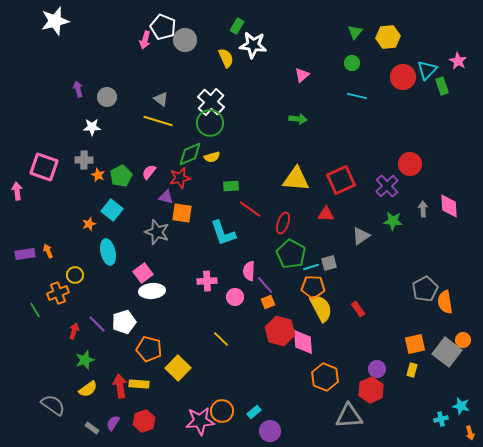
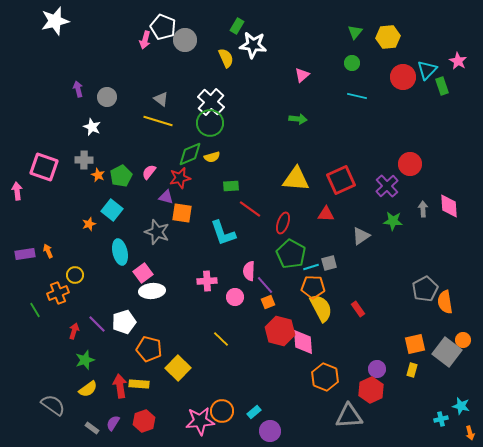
white star at (92, 127): rotated 24 degrees clockwise
cyan ellipse at (108, 252): moved 12 px right
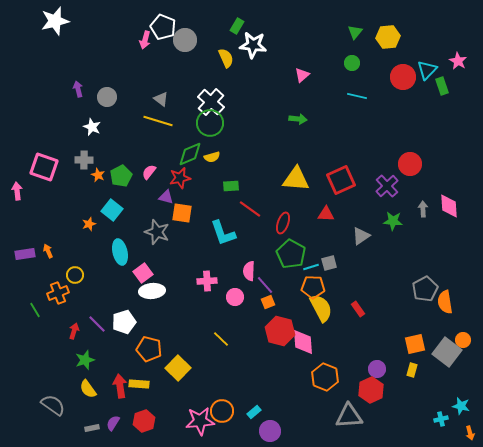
yellow semicircle at (88, 389): rotated 90 degrees clockwise
gray rectangle at (92, 428): rotated 48 degrees counterclockwise
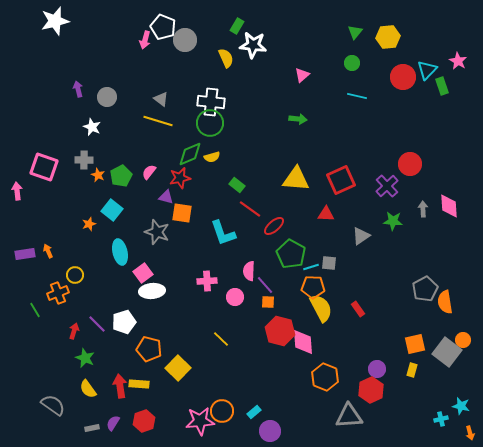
white cross at (211, 102): rotated 36 degrees counterclockwise
green rectangle at (231, 186): moved 6 px right, 1 px up; rotated 42 degrees clockwise
red ellipse at (283, 223): moved 9 px left, 3 px down; rotated 30 degrees clockwise
gray square at (329, 263): rotated 21 degrees clockwise
orange square at (268, 302): rotated 24 degrees clockwise
green star at (85, 360): moved 2 px up; rotated 30 degrees counterclockwise
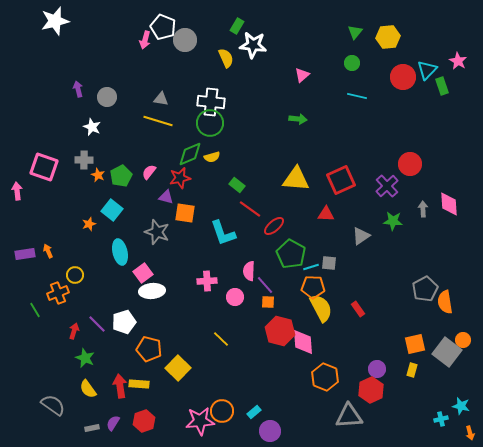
gray triangle at (161, 99): rotated 28 degrees counterclockwise
pink diamond at (449, 206): moved 2 px up
orange square at (182, 213): moved 3 px right
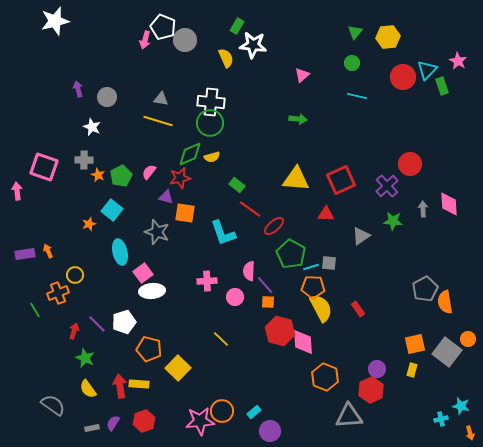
orange circle at (463, 340): moved 5 px right, 1 px up
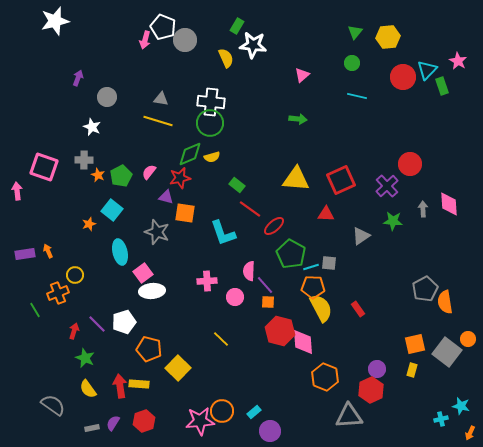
purple arrow at (78, 89): moved 11 px up; rotated 35 degrees clockwise
orange arrow at (470, 433): rotated 40 degrees clockwise
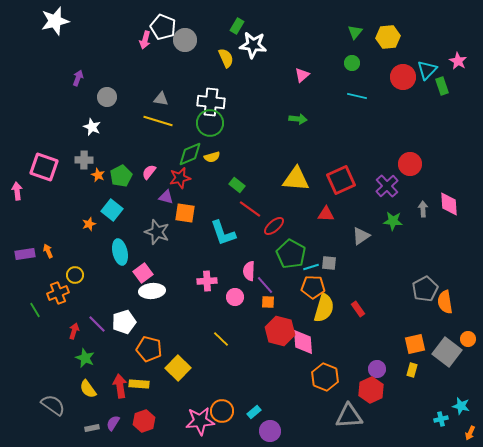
yellow semicircle at (321, 308): moved 3 px right; rotated 44 degrees clockwise
